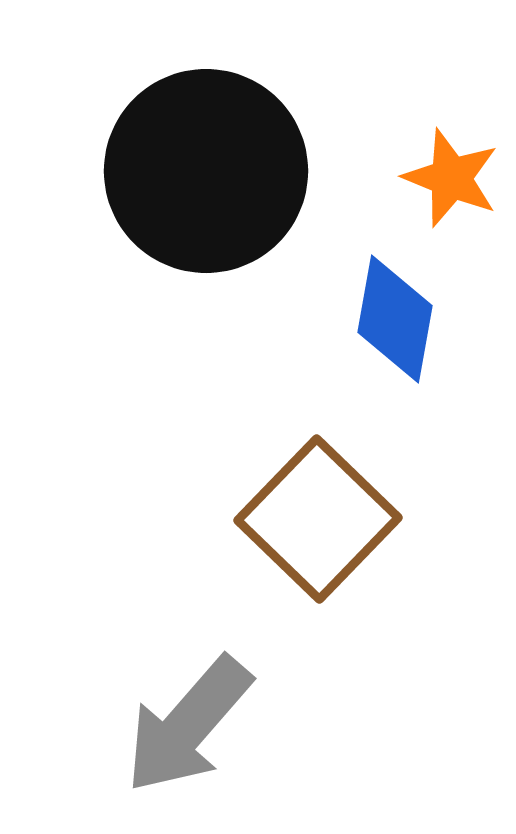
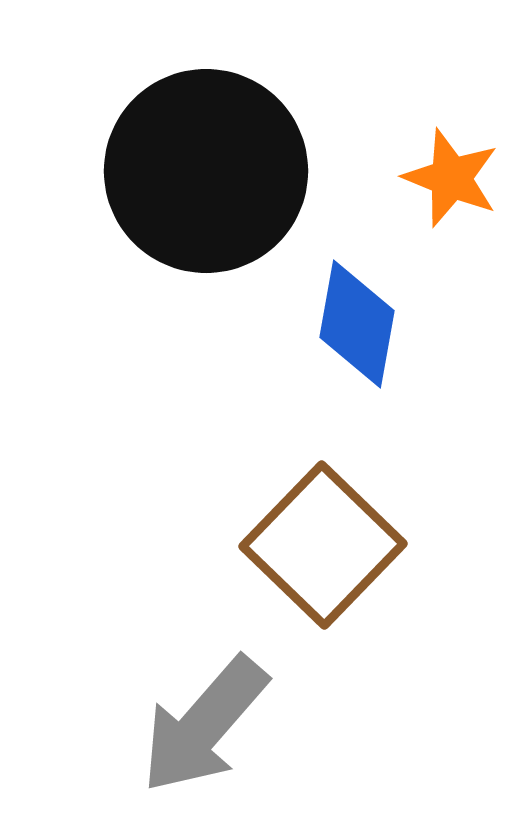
blue diamond: moved 38 px left, 5 px down
brown square: moved 5 px right, 26 px down
gray arrow: moved 16 px right
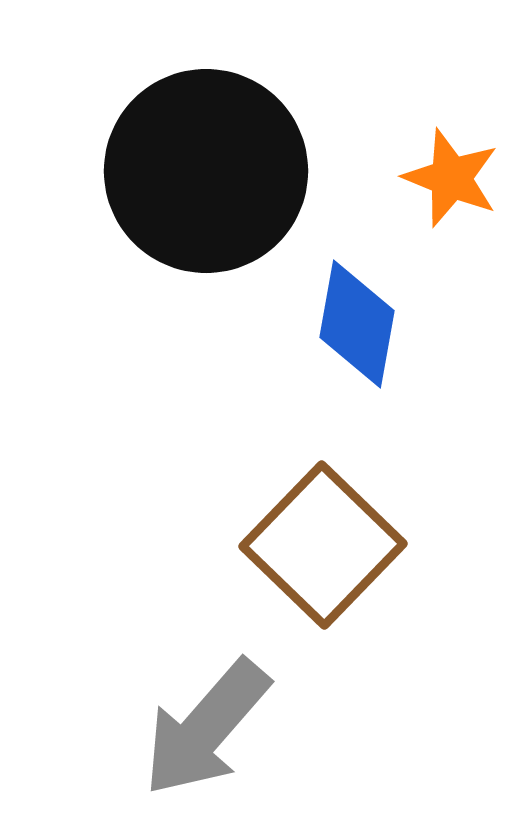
gray arrow: moved 2 px right, 3 px down
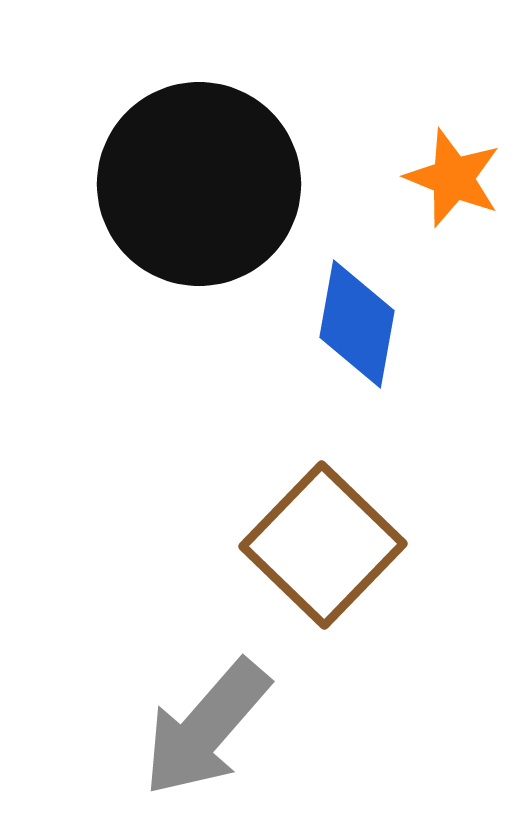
black circle: moved 7 px left, 13 px down
orange star: moved 2 px right
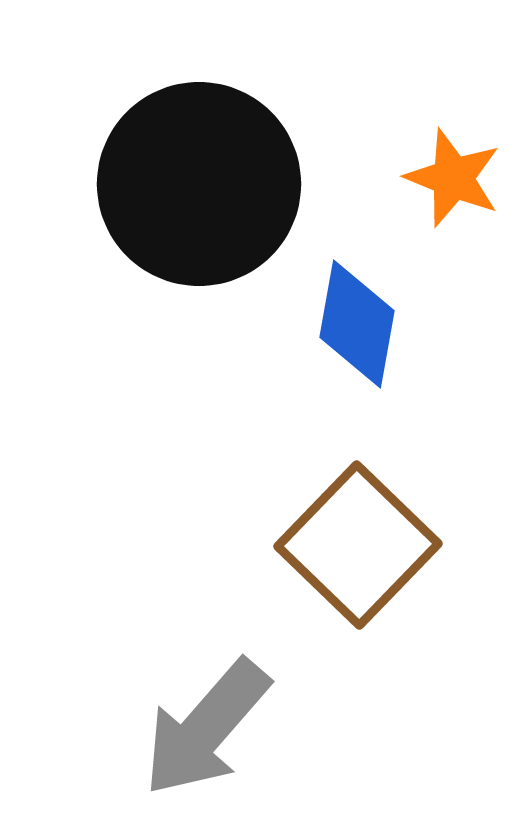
brown square: moved 35 px right
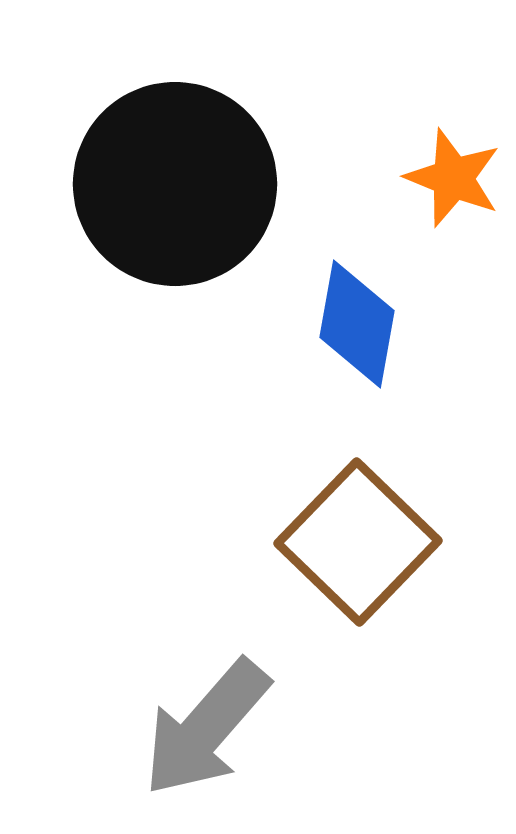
black circle: moved 24 px left
brown square: moved 3 px up
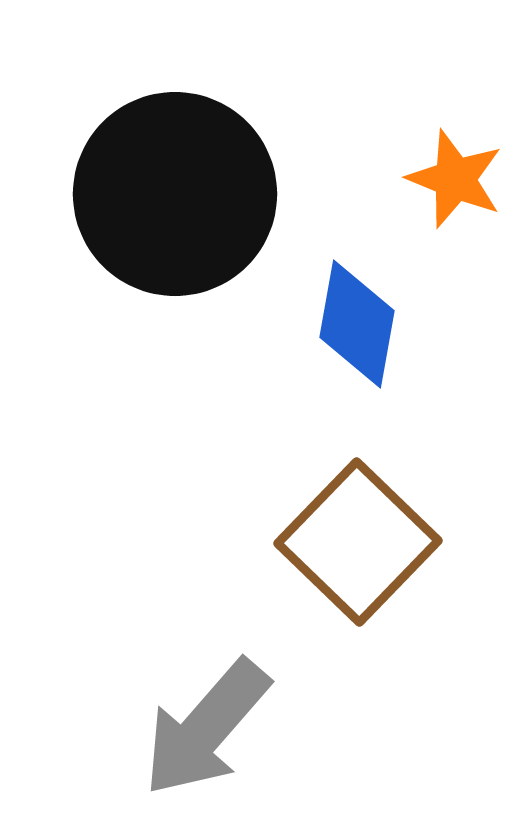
orange star: moved 2 px right, 1 px down
black circle: moved 10 px down
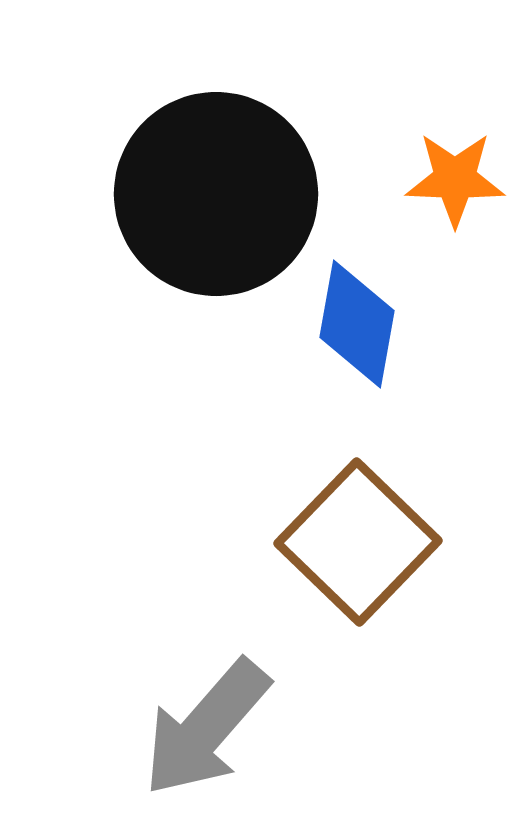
orange star: rotated 20 degrees counterclockwise
black circle: moved 41 px right
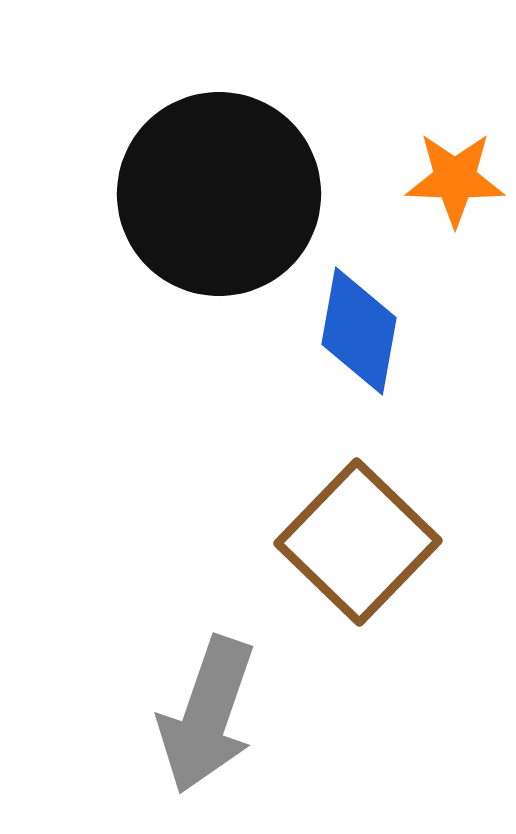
black circle: moved 3 px right
blue diamond: moved 2 px right, 7 px down
gray arrow: moved 1 px right, 13 px up; rotated 22 degrees counterclockwise
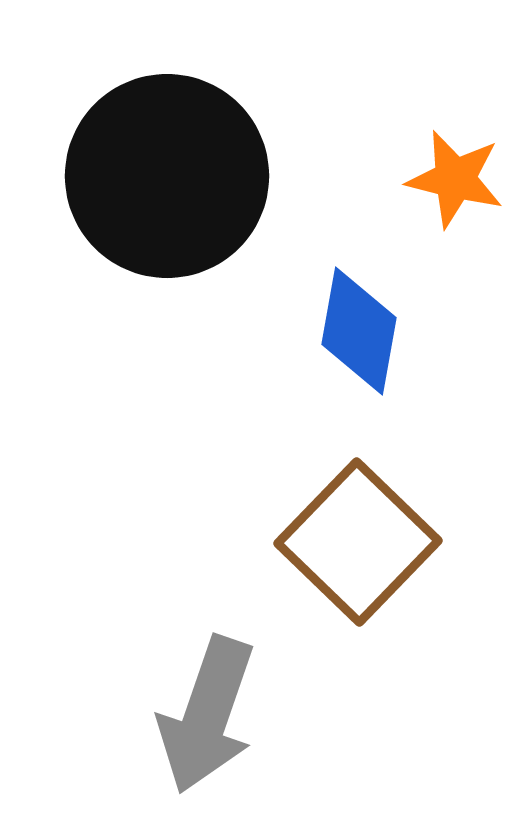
orange star: rotated 12 degrees clockwise
black circle: moved 52 px left, 18 px up
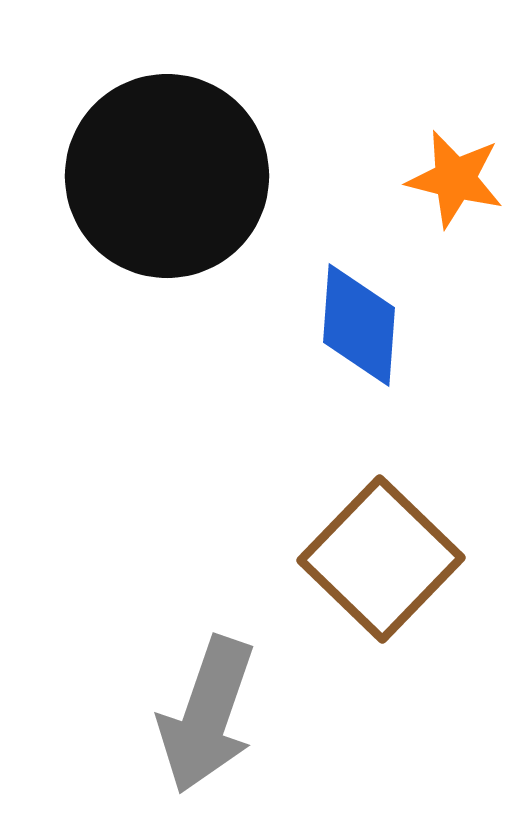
blue diamond: moved 6 px up; rotated 6 degrees counterclockwise
brown square: moved 23 px right, 17 px down
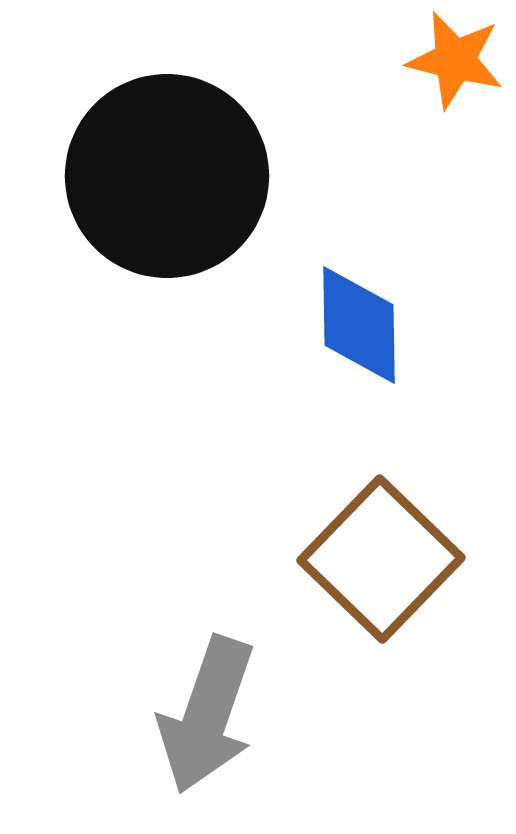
orange star: moved 119 px up
blue diamond: rotated 5 degrees counterclockwise
